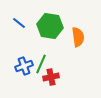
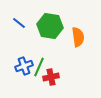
green line: moved 2 px left, 3 px down
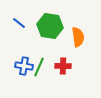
blue cross: rotated 30 degrees clockwise
red cross: moved 12 px right, 11 px up; rotated 14 degrees clockwise
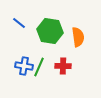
green hexagon: moved 5 px down
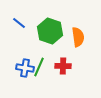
green hexagon: rotated 10 degrees clockwise
blue cross: moved 1 px right, 2 px down
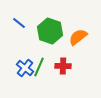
orange semicircle: rotated 120 degrees counterclockwise
blue cross: rotated 30 degrees clockwise
